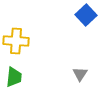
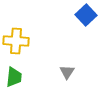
gray triangle: moved 13 px left, 2 px up
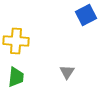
blue square: rotated 15 degrees clockwise
green trapezoid: moved 2 px right
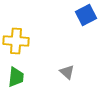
gray triangle: rotated 21 degrees counterclockwise
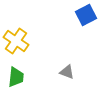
yellow cross: rotated 30 degrees clockwise
gray triangle: rotated 21 degrees counterclockwise
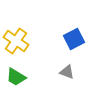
blue square: moved 12 px left, 24 px down
green trapezoid: rotated 115 degrees clockwise
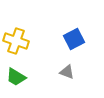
yellow cross: rotated 15 degrees counterclockwise
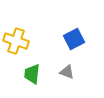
green trapezoid: moved 16 px right, 3 px up; rotated 65 degrees clockwise
